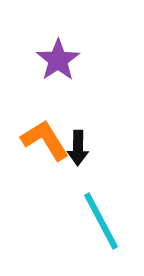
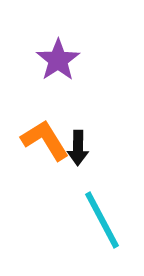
cyan line: moved 1 px right, 1 px up
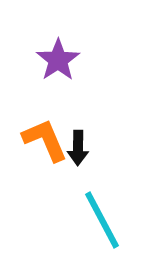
orange L-shape: rotated 9 degrees clockwise
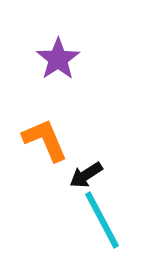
purple star: moved 1 px up
black arrow: moved 8 px right, 27 px down; rotated 56 degrees clockwise
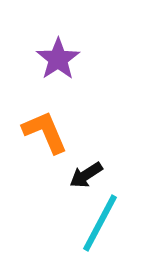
orange L-shape: moved 8 px up
cyan line: moved 2 px left, 3 px down; rotated 56 degrees clockwise
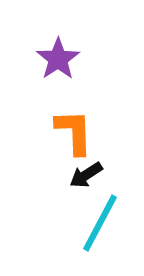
orange L-shape: moved 29 px right; rotated 21 degrees clockwise
